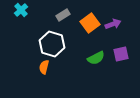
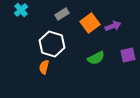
gray rectangle: moved 1 px left, 1 px up
purple arrow: moved 2 px down
purple square: moved 7 px right, 1 px down
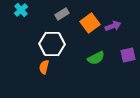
white hexagon: rotated 15 degrees counterclockwise
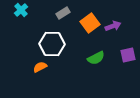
gray rectangle: moved 1 px right, 1 px up
orange semicircle: moved 4 px left; rotated 48 degrees clockwise
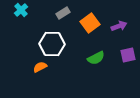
purple arrow: moved 6 px right
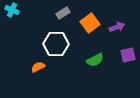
cyan cross: moved 9 px left; rotated 24 degrees counterclockwise
purple arrow: moved 2 px left, 1 px down
white hexagon: moved 4 px right
green semicircle: moved 1 px left, 2 px down
orange semicircle: moved 2 px left
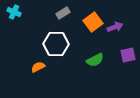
cyan cross: moved 2 px right, 2 px down
orange square: moved 3 px right, 1 px up
purple arrow: moved 2 px left
